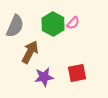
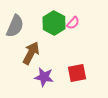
green hexagon: moved 1 px right, 1 px up
brown arrow: moved 1 px right, 1 px down
purple star: rotated 18 degrees clockwise
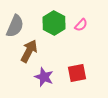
pink semicircle: moved 8 px right, 2 px down
brown arrow: moved 2 px left, 2 px up
purple star: rotated 12 degrees clockwise
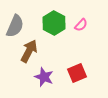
red square: rotated 12 degrees counterclockwise
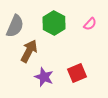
pink semicircle: moved 9 px right, 1 px up
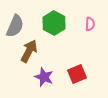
pink semicircle: rotated 40 degrees counterclockwise
red square: moved 1 px down
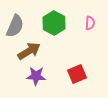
pink semicircle: moved 1 px up
brown arrow: rotated 30 degrees clockwise
purple star: moved 8 px left, 1 px up; rotated 18 degrees counterclockwise
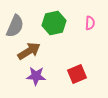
green hexagon: rotated 20 degrees clockwise
